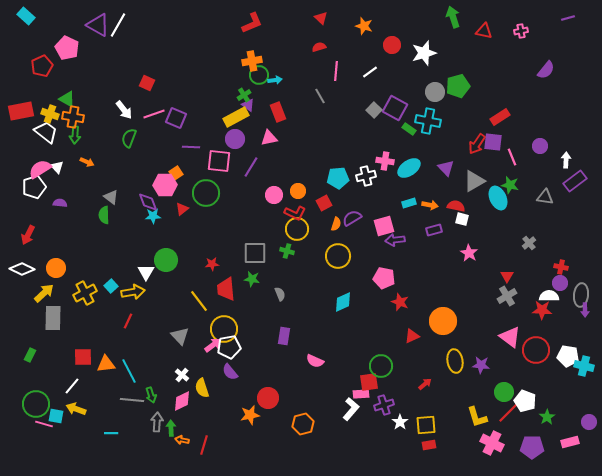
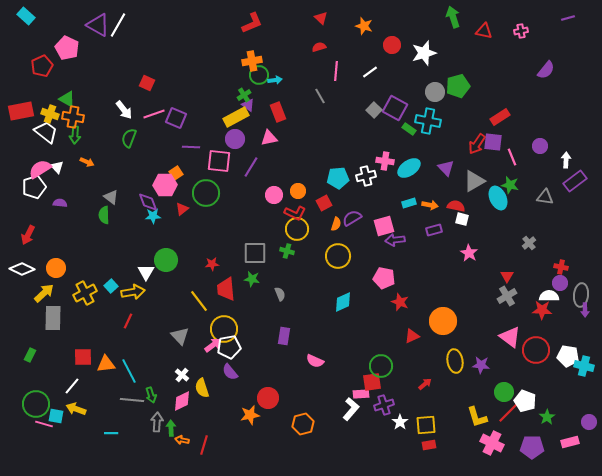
red square at (369, 382): moved 3 px right
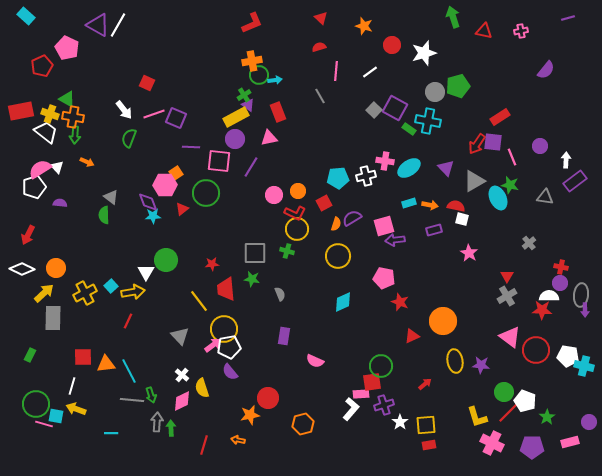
white line at (72, 386): rotated 24 degrees counterclockwise
orange arrow at (182, 440): moved 56 px right
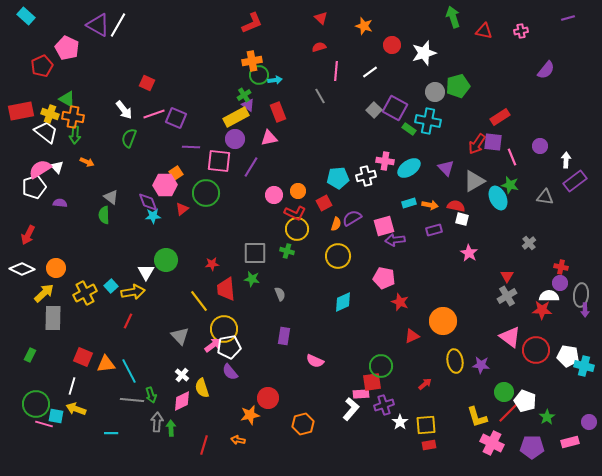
red square at (83, 357): rotated 24 degrees clockwise
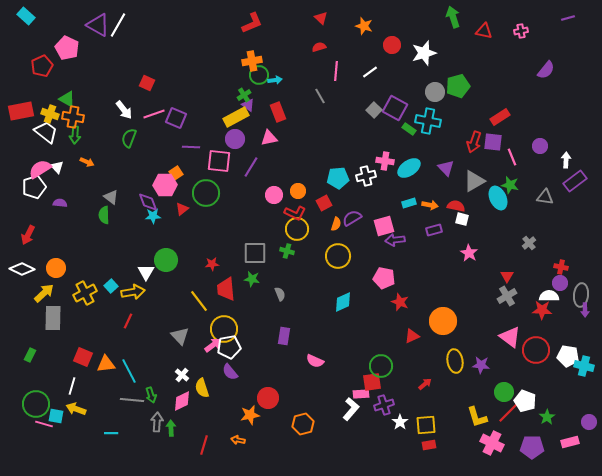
red arrow at (477, 144): moved 3 px left, 2 px up; rotated 15 degrees counterclockwise
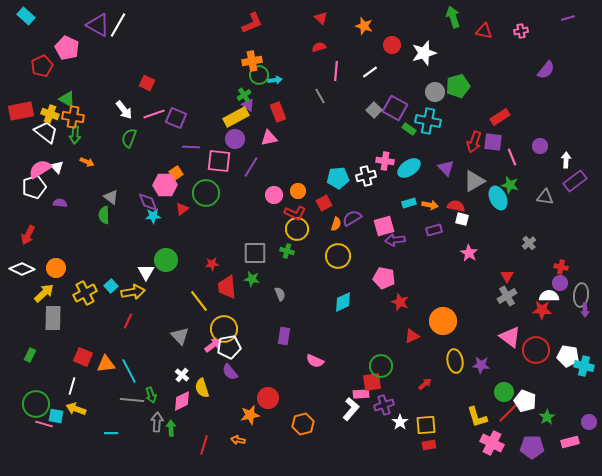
red trapezoid at (226, 289): moved 1 px right, 2 px up
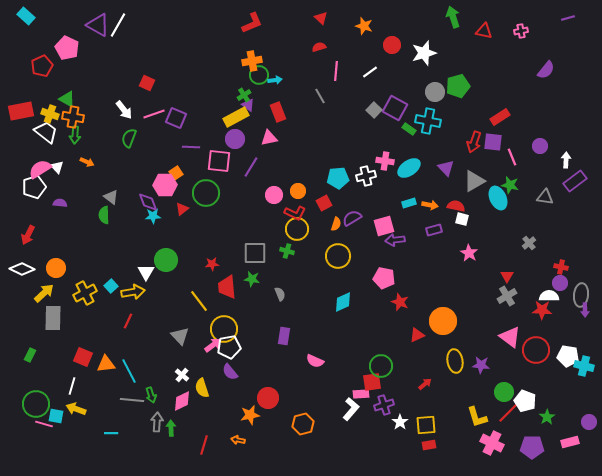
red triangle at (412, 336): moved 5 px right, 1 px up
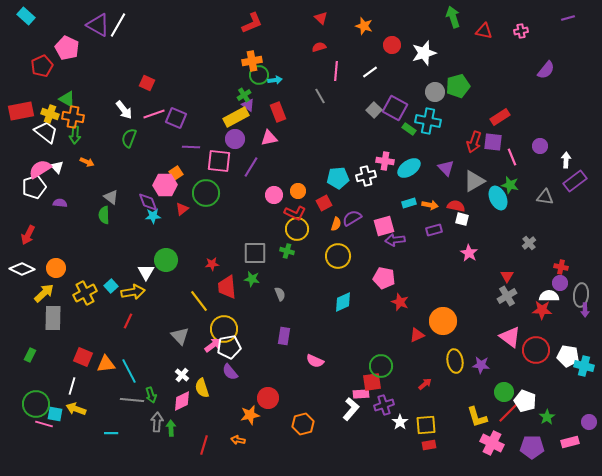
cyan square at (56, 416): moved 1 px left, 2 px up
